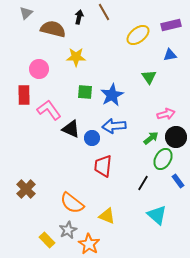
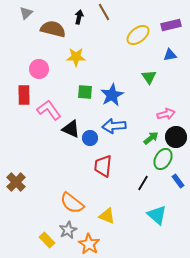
blue circle: moved 2 px left
brown cross: moved 10 px left, 7 px up
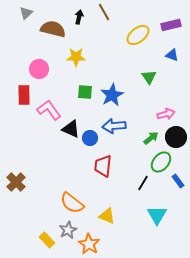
blue triangle: moved 2 px right; rotated 32 degrees clockwise
green ellipse: moved 2 px left, 3 px down; rotated 10 degrees clockwise
cyan triangle: rotated 20 degrees clockwise
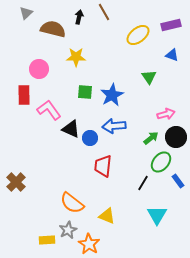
yellow rectangle: rotated 49 degrees counterclockwise
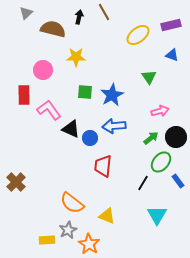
pink circle: moved 4 px right, 1 px down
pink arrow: moved 6 px left, 3 px up
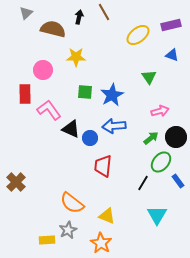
red rectangle: moved 1 px right, 1 px up
orange star: moved 12 px right, 1 px up
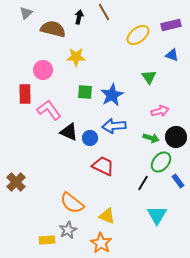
black triangle: moved 2 px left, 3 px down
green arrow: rotated 56 degrees clockwise
red trapezoid: rotated 110 degrees clockwise
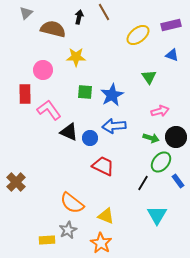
yellow triangle: moved 1 px left
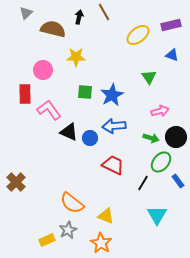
red trapezoid: moved 10 px right, 1 px up
yellow rectangle: rotated 21 degrees counterclockwise
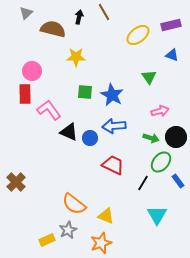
pink circle: moved 11 px left, 1 px down
blue star: rotated 15 degrees counterclockwise
orange semicircle: moved 2 px right, 1 px down
orange star: rotated 20 degrees clockwise
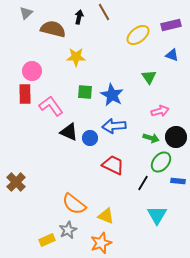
pink L-shape: moved 2 px right, 4 px up
blue rectangle: rotated 48 degrees counterclockwise
